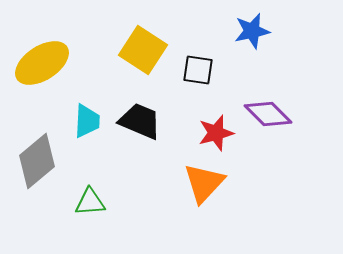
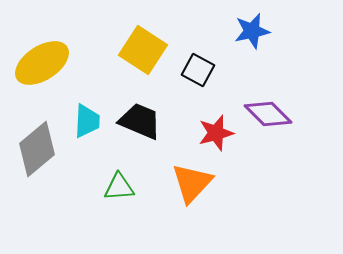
black square: rotated 20 degrees clockwise
gray diamond: moved 12 px up
orange triangle: moved 12 px left
green triangle: moved 29 px right, 15 px up
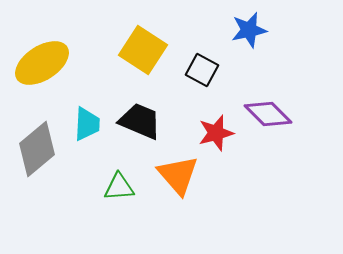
blue star: moved 3 px left, 1 px up
black square: moved 4 px right
cyan trapezoid: moved 3 px down
orange triangle: moved 14 px left, 8 px up; rotated 24 degrees counterclockwise
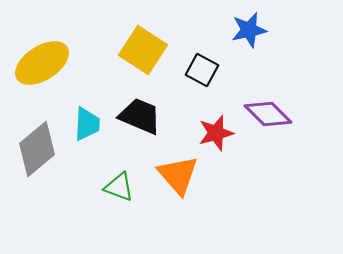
black trapezoid: moved 5 px up
green triangle: rotated 24 degrees clockwise
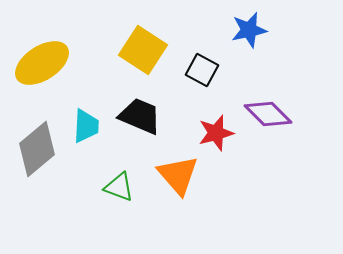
cyan trapezoid: moved 1 px left, 2 px down
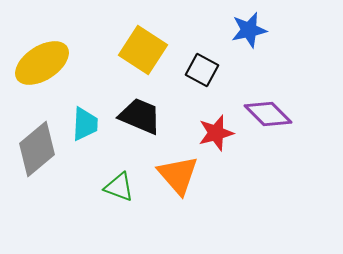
cyan trapezoid: moved 1 px left, 2 px up
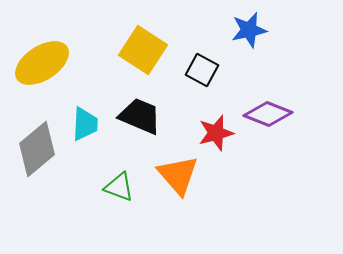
purple diamond: rotated 24 degrees counterclockwise
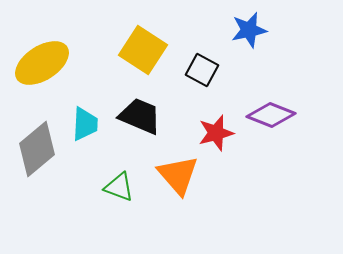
purple diamond: moved 3 px right, 1 px down
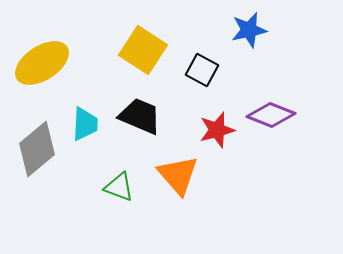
red star: moved 1 px right, 3 px up
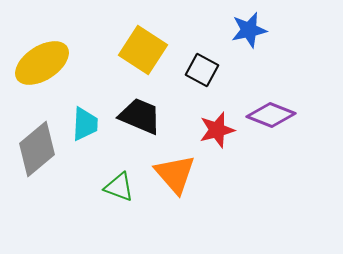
orange triangle: moved 3 px left, 1 px up
